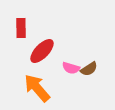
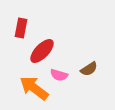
red rectangle: rotated 12 degrees clockwise
pink semicircle: moved 12 px left, 7 px down
orange arrow: moved 3 px left; rotated 12 degrees counterclockwise
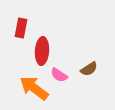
red ellipse: rotated 40 degrees counterclockwise
pink semicircle: rotated 18 degrees clockwise
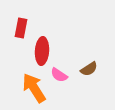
orange arrow: rotated 20 degrees clockwise
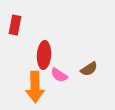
red rectangle: moved 6 px left, 3 px up
red ellipse: moved 2 px right, 4 px down
orange arrow: moved 1 px right, 1 px up; rotated 148 degrees counterclockwise
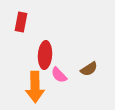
red rectangle: moved 6 px right, 3 px up
red ellipse: moved 1 px right
pink semicircle: rotated 12 degrees clockwise
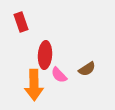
red rectangle: rotated 30 degrees counterclockwise
brown semicircle: moved 2 px left
orange arrow: moved 1 px left, 2 px up
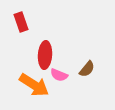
brown semicircle: rotated 18 degrees counterclockwise
pink semicircle: rotated 24 degrees counterclockwise
orange arrow: rotated 56 degrees counterclockwise
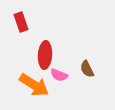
brown semicircle: rotated 114 degrees clockwise
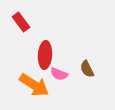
red rectangle: rotated 18 degrees counterclockwise
pink semicircle: moved 1 px up
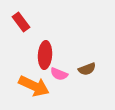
brown semicircle: rotated 84 degrees counterclockwise
orange arrow: moved 1 px down; rotated 8 degrees counterclockwise
